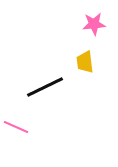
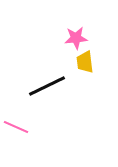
pink star: moved 18 px left, 14 px down
black line: moved 2 px right, 1 px up
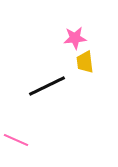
pink star: moved 1 px left
pink line: moved 13 px down
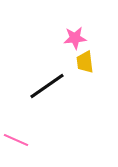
black line: rotated 9 degrees counterclockwise
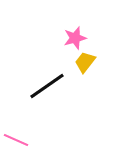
pink star: rotated 10 degrees counterclockwise
yellow trapezoid: rotated 45 degrees clockwise
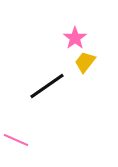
pink star: rotated 20 degrees counterclockwise
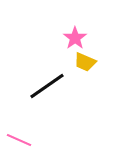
yellow trapezoid: rotated 105 degrees counterclockwise
pink line: moved 3 px right
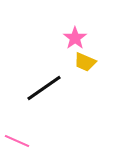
black line: moved 3 px left, 2 px down
pink line: moved 2 px left, 1 px down
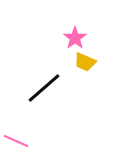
black line: rotated 6 degrees counterclockwise
pink line: moved 1 px left
